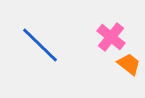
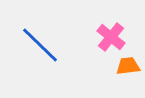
orange trapezoid: moved 1 px left, 2 px down; rotated 45 degrees counterclockwise
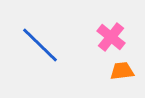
orange trapezoid: moved 6 px left, 5 px down
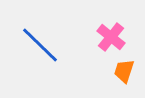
orange trapezoid: moved 2 px right; rotated 65 degrees counterclockwise
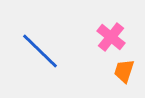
blue line: moved 6 px down
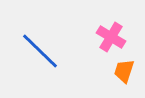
pink cross: rotated 8 degrees counterclockwise
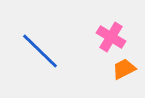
orange trapezoid: moved 2 px up; rotated 45 degrees clockwise
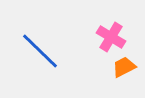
orange trapezoid: moved 2 px up
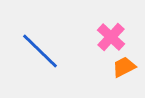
pink cross: rotated 12 degrees clockwise
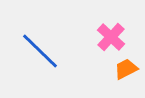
orange trapezoid: moved 2 px right, 2 px down
